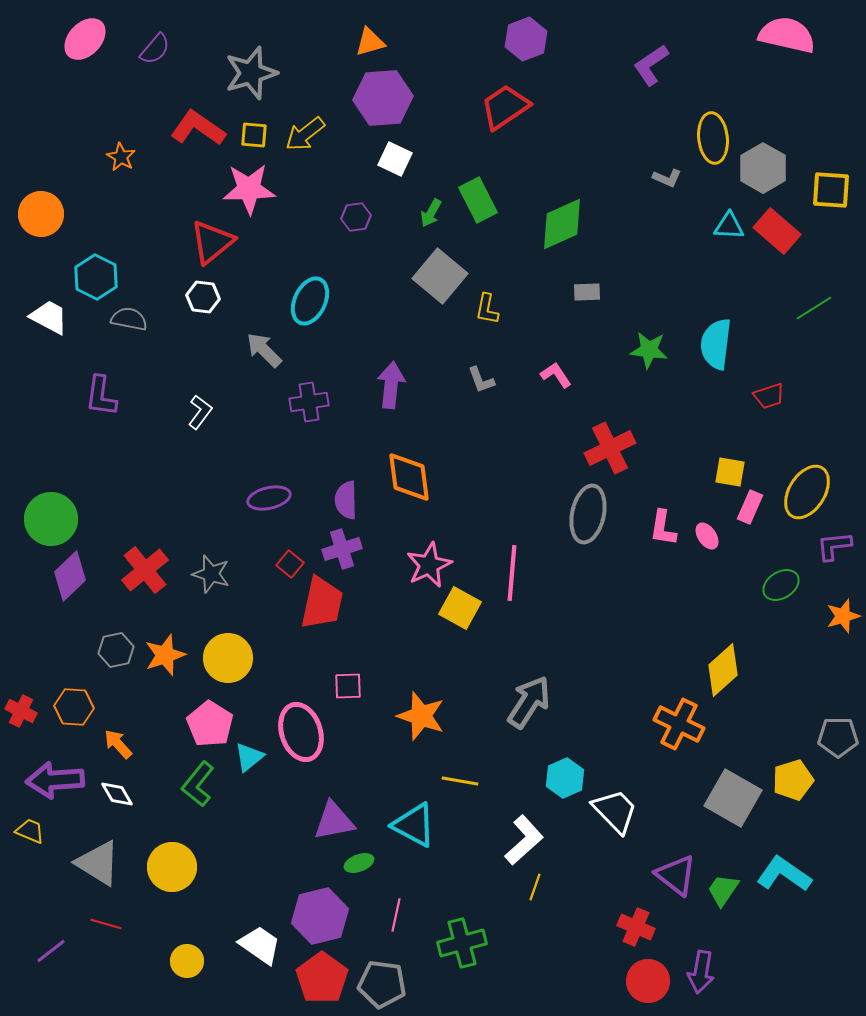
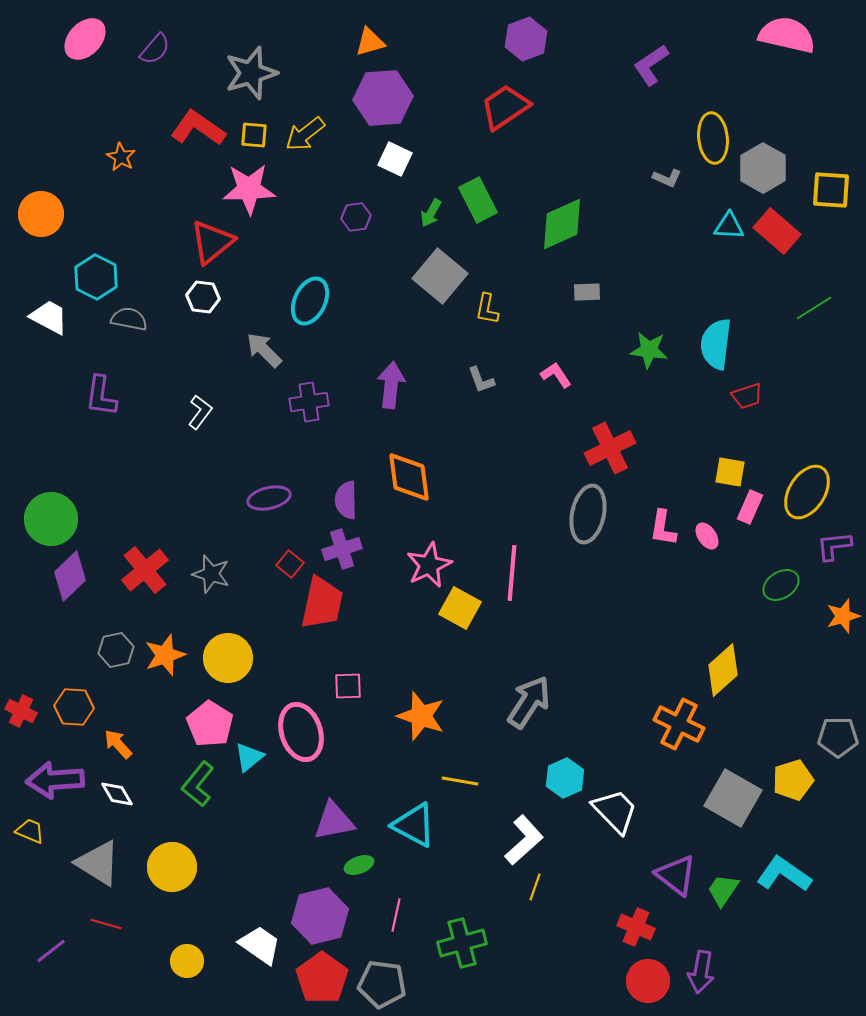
red trapezoid at (769, 396): moved 22 px left
green ellipse at (359, 863): moved 2 px down
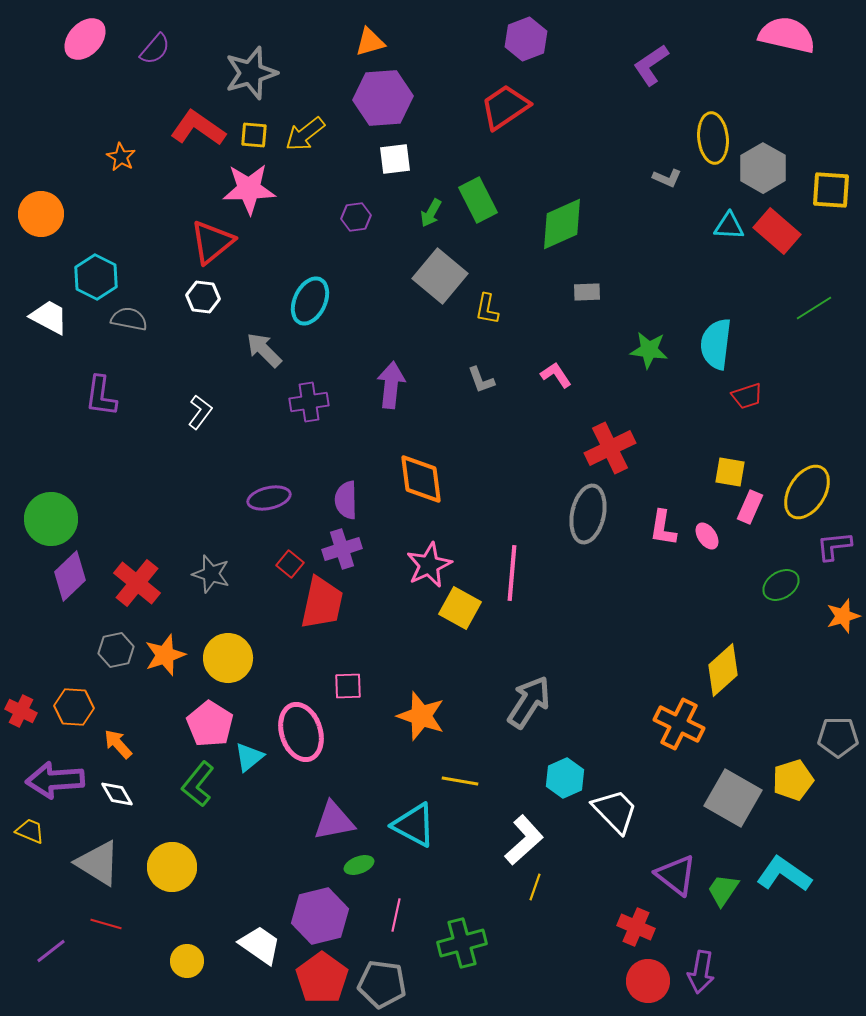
white square at (395, 159): rotated 32 degrees counterclockwise
orange diamond at (409, 477): moved 12 px right, 2 px down
red cross at (145, 570): moved 8 px left, 13 px down; rotated 12 degrees counterclockwise
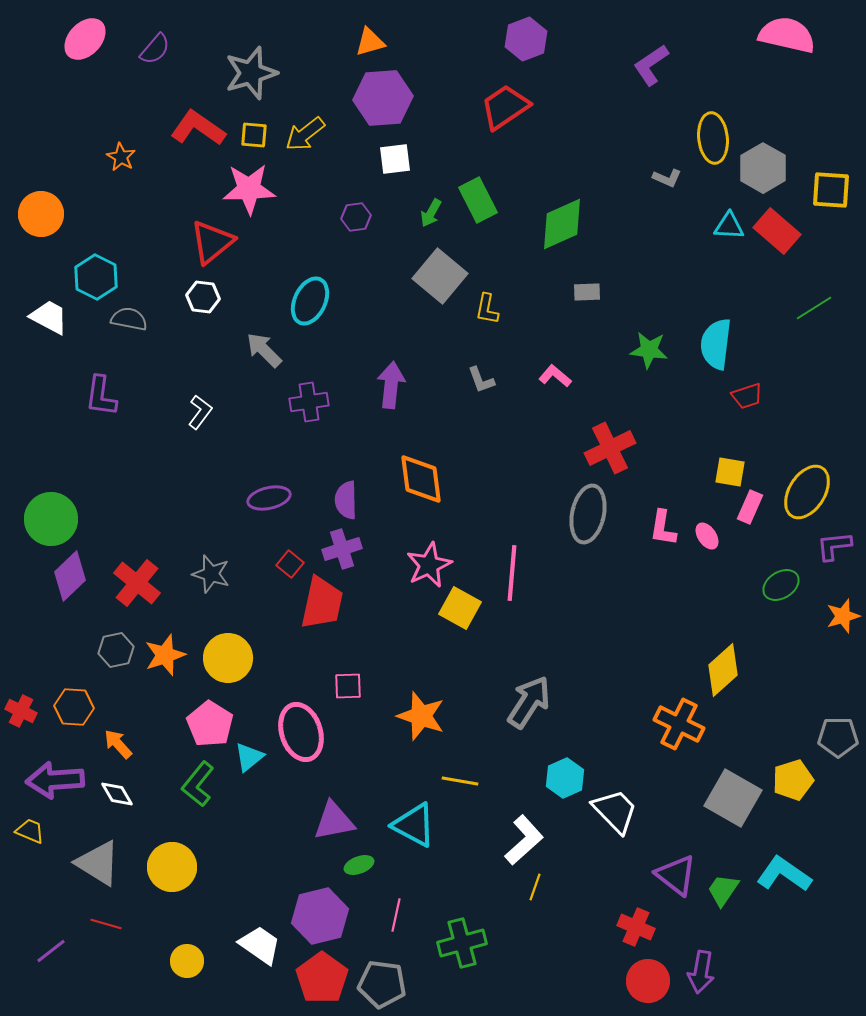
pink L-shape at (556, 375): moved 1 px left, 1 px down; rotated 16 degrees counterclockwise
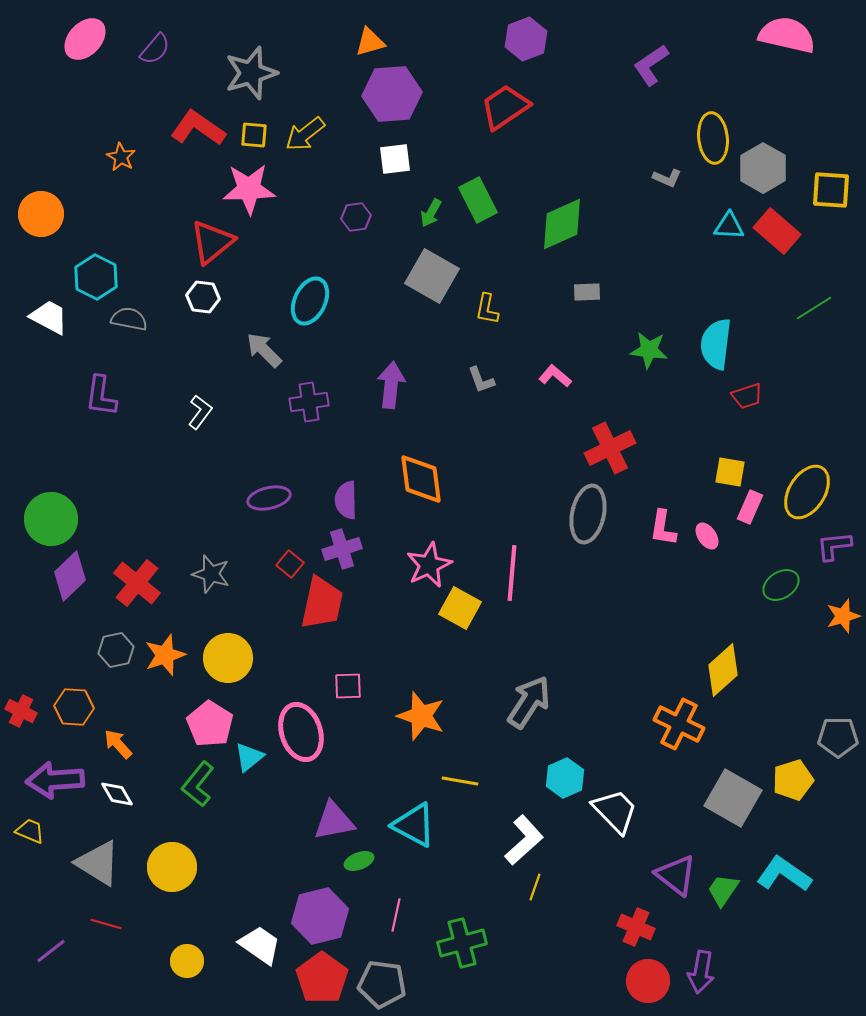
purple hexagon at (383, 98): moved 9 px right, 4 px up
gray square at (440, 276): moved 8 px left; rotated 10 degrees counterclockwise
green ellipse at (359, 865): moved 4 px up
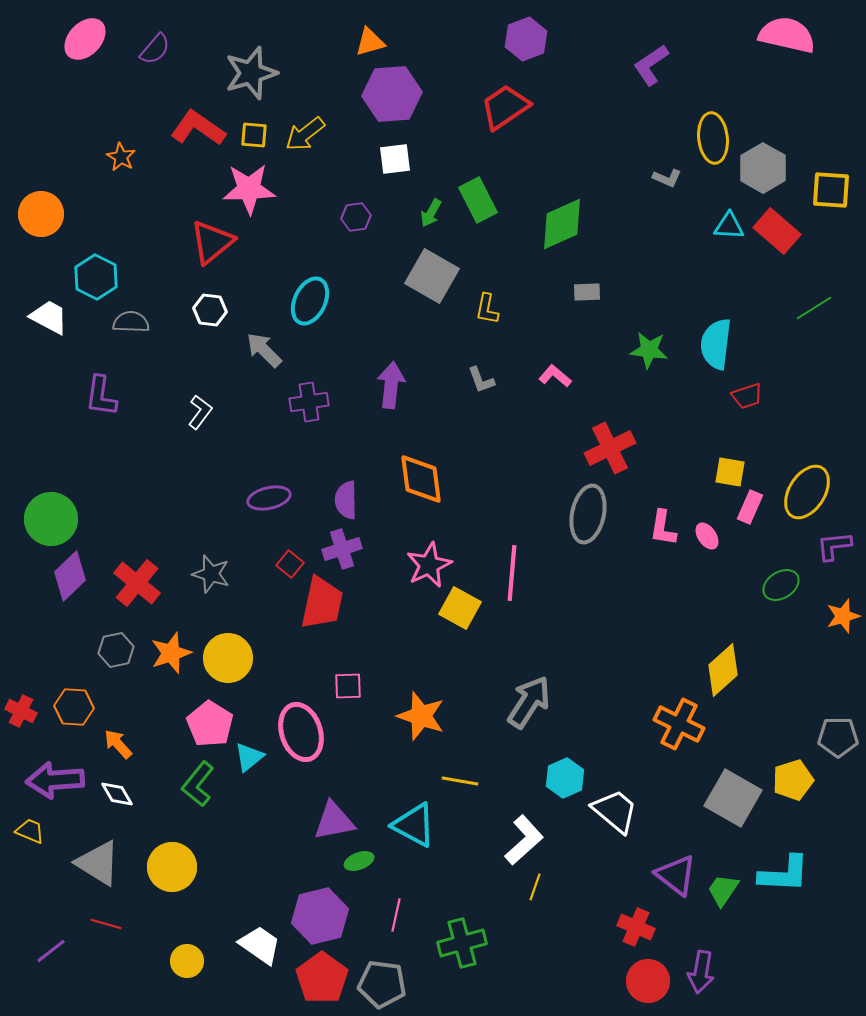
white hexagon at (203, 297): moved 7 px right, 13 px down
gray semicircle at (129, 319): moved 2 px right, 3 px down; rotated 9 degrees counterclockwise
orange star at (165, 655): moved 6 px right, 2 px up
white trapezoid at (615, 811): rotated 6 degrees counterclockwise
cyan L-shape at (784, 874): rotated 148 degrees clockwise
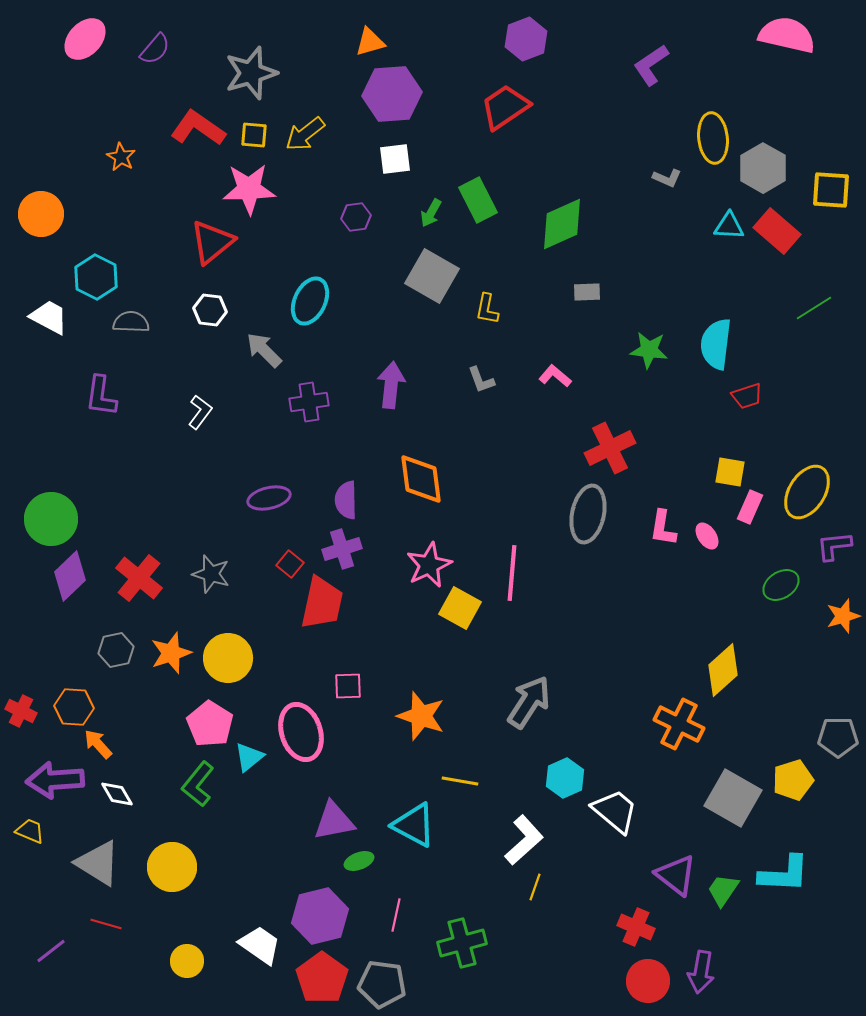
red cross at (137, 583): moved 2 px right, 5 px up
orange arrow at (118, 744): moved 20 px left
